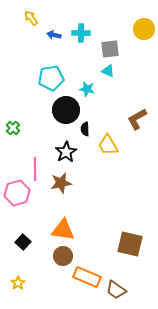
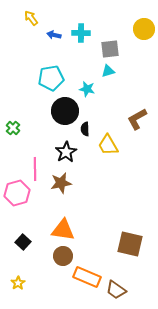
cyan triangle: rotated 40 degrees counterclockwise
black circle: moved 1 px left, 1 px down
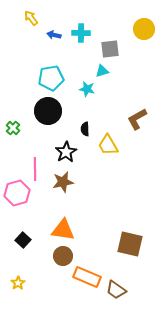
cyan triangle: moved 6 px left
black circle: moved 17 px left
brown star: moved 2 px right, 1 px up
black square: moved 2 px up
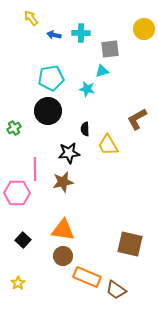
green cross: moved 1 px right; rotated 16 degrees clockwise
black star: moved 3 px right, 1 px down; rotated 25 degrees clockwise
pink hexagon: rotated 15 degrees clockwise
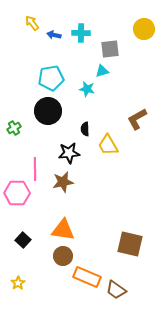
yellow arrow: moved 1 px right, 5 px down
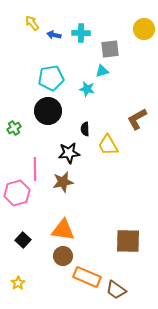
pink hexagon: rotated 15 degrees counterclockwise
brown square: moved 2 px left, 3 px up; rotated 12 degrees counterclockwise
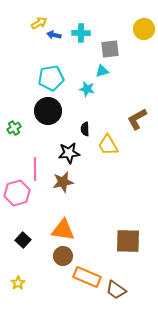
yellow arrow: moved 7 px right; rotated 98 degrees clockwise
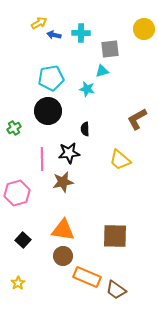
yellow trapezoid: moved 12 px right, 15 px down; rotated 20 degrees counterclockwise
pink line: moved 7 px right, 10 px up
brown square: moved 13 px left, 5 px up
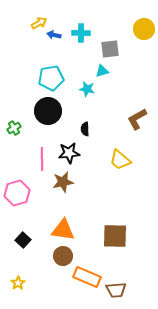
brown trapezoid: rotated 40 degrees counterclockwise
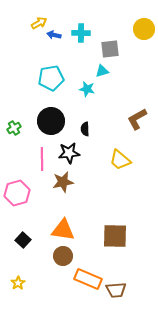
black circle: moved 3 px right, 10 px down
orange rectangle: moved 1 px right, 2 px down
